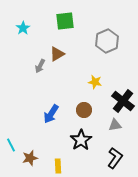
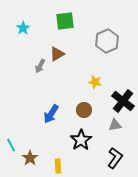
brown star: rotated 21 degrees counterclockwise
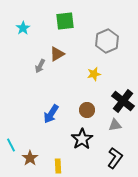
yellow star: moved 1 px left, 8 px up; rotated 24 degrees counterclockwise
brown circle: moved 3 px right
black star: moved 1 px right, 1 px up
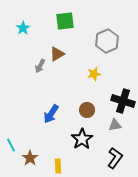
black cross: rotated 20 degrees counterclockwise
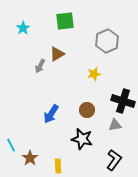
black star: rotated 25 degrees counterclockwise
black L-shape: moved 1 px left, 2 px down
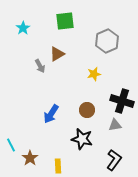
gray arrow: rotated 56 degrees counterclockwise
black cross: moved 1 px left
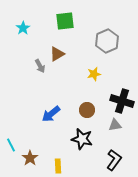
blue arrow: rotated 18 degrees clockwise
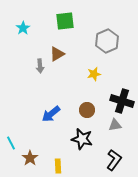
gray arrow: rotated 24 degrees clockwise
cyan line: moved 2 px up
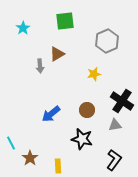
black cross: rotated 15 degrees clockwise
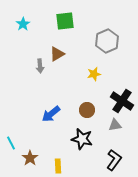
cyan star: moved 4 px up
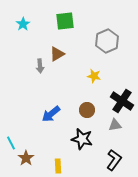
yellow star: moved 2 px down; rotated 24 degrees clockwise
brown star: moved 4 px left
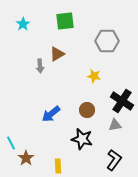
gray hexagon: rotated 25 degrees clockwise
